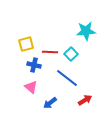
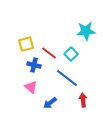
red line: moved 1 px left, 1 px down; rotated 35 degrees clockwise
red arrow: moved 2 px left; rotated 64 degrees counterclockwise
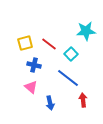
yellow square: moved 1 px left, 1 px up
red line: moved 9 px up
blue line: moved 1 px right
blue arrow: rotated 64 degrees counterclockwise
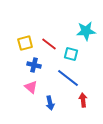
cyan square: rotated 32 degrees counterclockwise
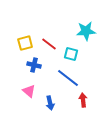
pink triangle: moved 2 px left, 4 px down
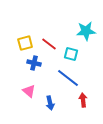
blue cross: moved 2 px up
